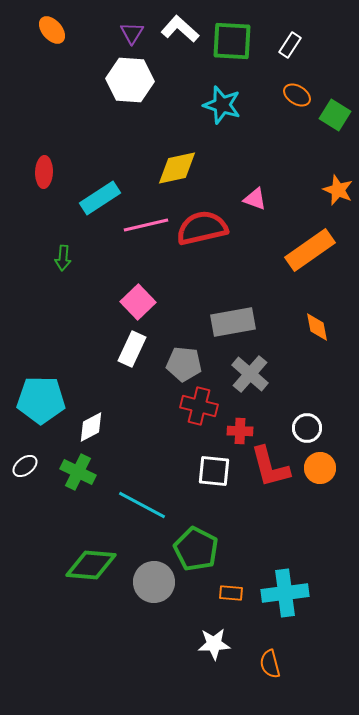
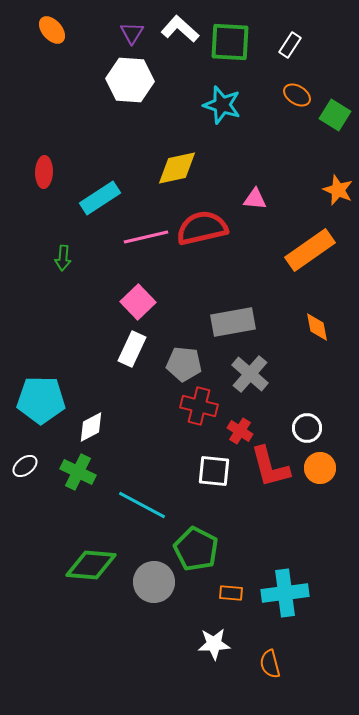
green square at (232, 41): moved 2 px left, 1 px down
pink triangle at (255, 199): rotated 15 degrees counterclockwise
pink line at (146, 225): moved 12 px down
red cross at (240, 431): rotated 30 degrees clockwise
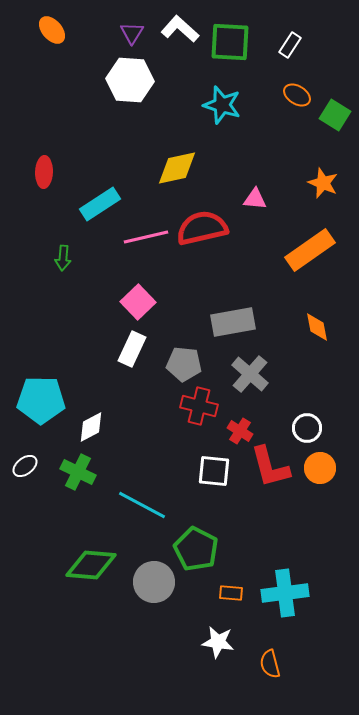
orange star at (338, 190): moved 15 px left, 7 px up
cyan rectangle at (100, 198): moved 6 px down
white star at (214, 644): moved 4 px right, 2 px up; rotated 12 degrees clockwise
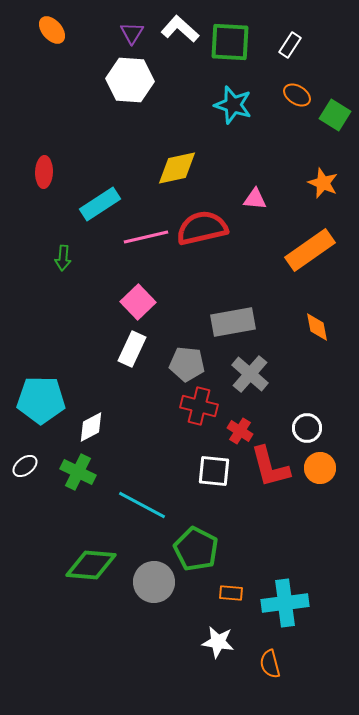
cyan star at (222, 105): moved 11 px right
gray pentagon at (184, 364): moved 3 px right
cyan cross at (285, 593): moved 10 px down
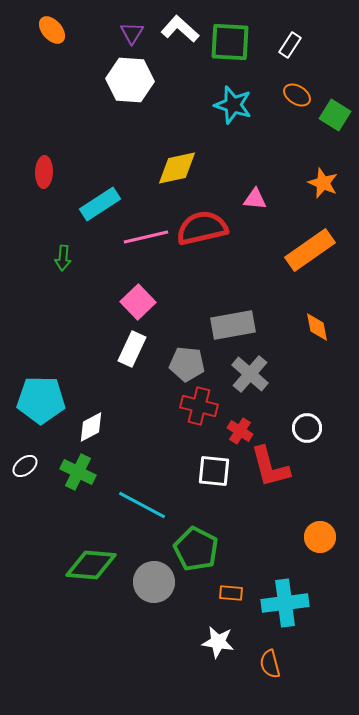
gray rectangle at (233, 322): moved 3 px down
orange circle at (320, 468): moved 69 px down
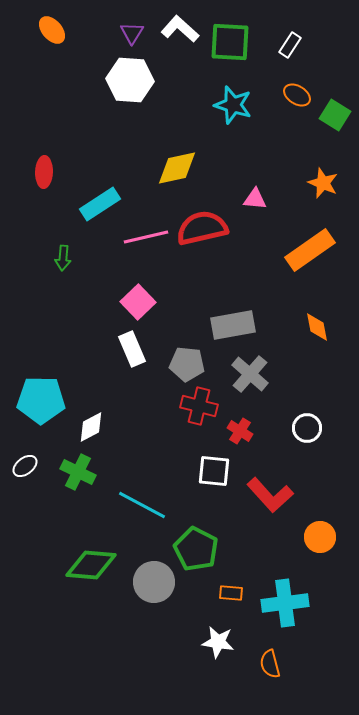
white rectangle at (132, 349): rotated 48 degrees counterclockwise
red L-shape at (270, 467): moved 28 px down; rotated 27 degrees counterclockwise
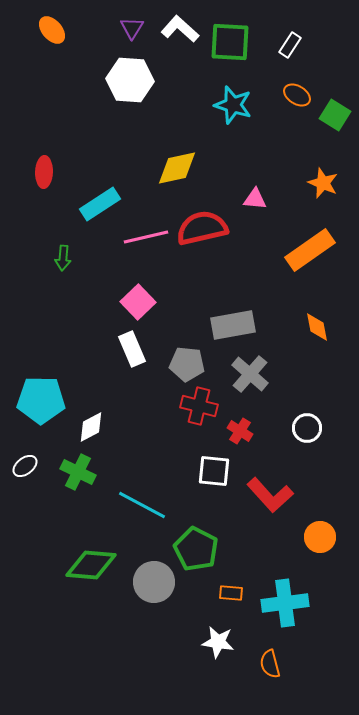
purple triangle at (132, 33): moved 5 px up
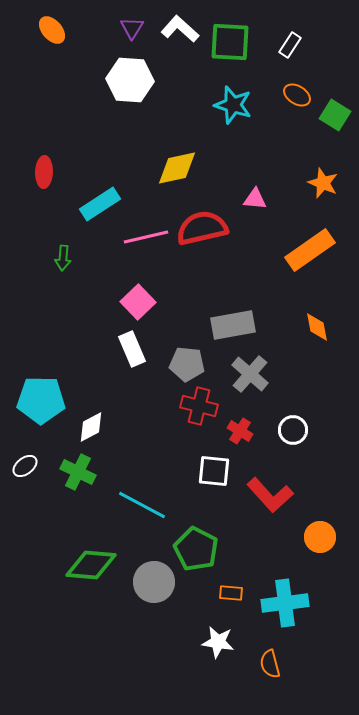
white circle at (307, 428): moved 14 px left, 2 px down
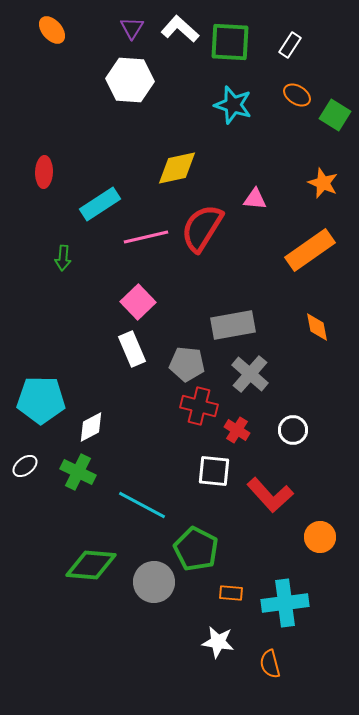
red semicircle at (202, 228): rotated 45 degrees counterclockwise
red cross at (240, 431): moved 3 px left, 1 px up
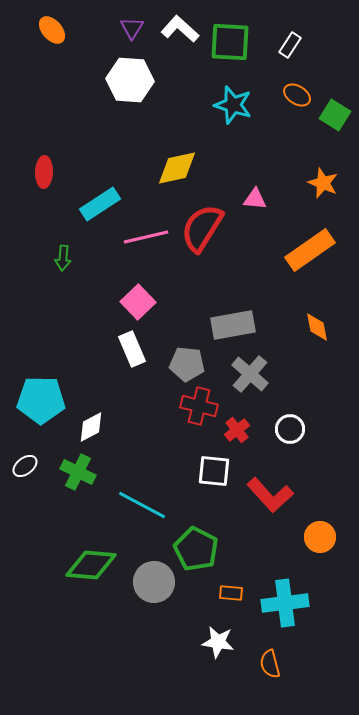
red cross at (237, 430): rotated 20 degrees clockwise
white circle at (293, 430): moved 3 px left, 1 px up
